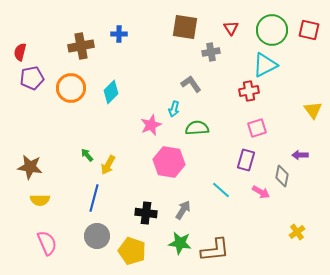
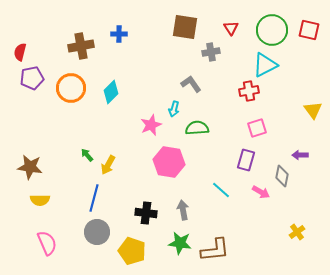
gray arrow: rotated 42 degrees counterclockwise
gray circle: moved 4 px up
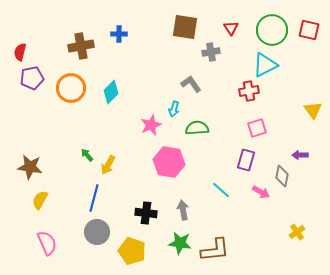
yellow semicircle: rotated 120 degrees clockwise
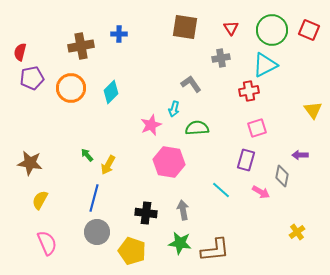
red square: rotated 10 degrees clockwise
gray cross: moved 10 px right, 6 px down
brown star: moved 4 px up
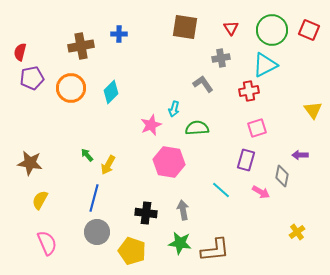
gray L-shape: moved 12 px right
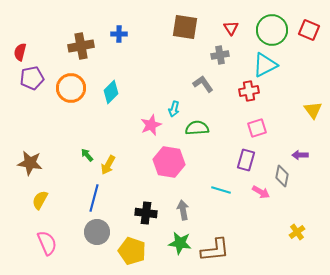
gray cross: moved 1 px left, 3 px up
cyan line: rotated 24 degrees counterclockwise
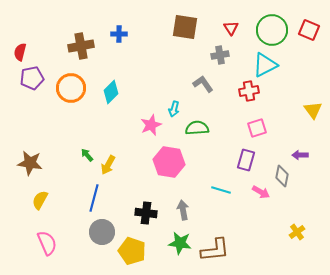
gray circle: moved 5 px right
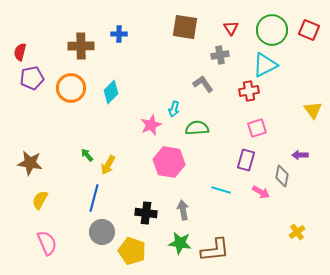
brown cross: rotated 10 degrees clockwise
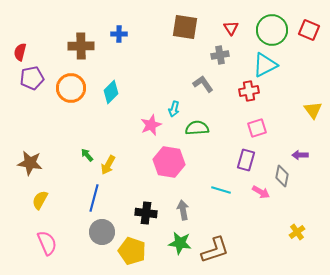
brown L-shape: rotated 12 degrees counterclockwise
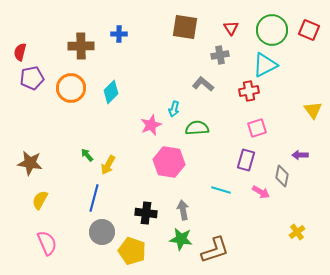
gray L-shape: rotated 15 degrees counterclockwise
green star: moved 1 px right, 4 px up
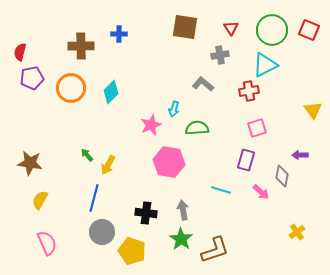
pink arrow: rotated 12 degrees clockwise
green star: rotated 25 degrees clockwise
